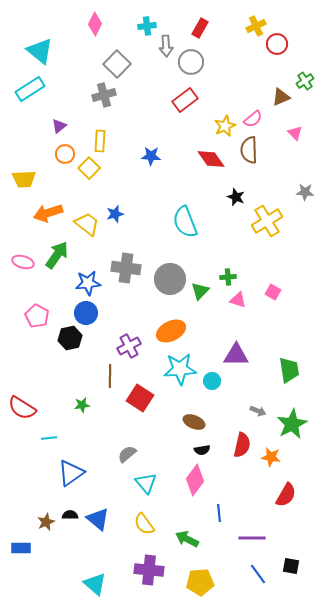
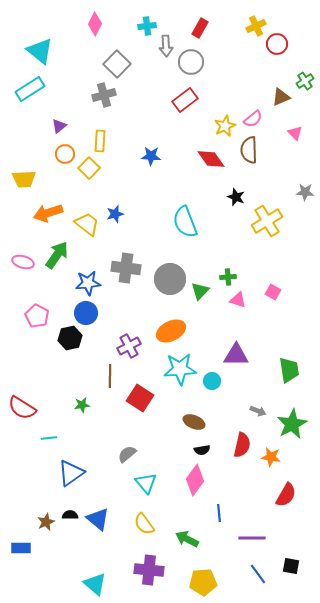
yellow pentagon at (200, 582): moved 3 px right
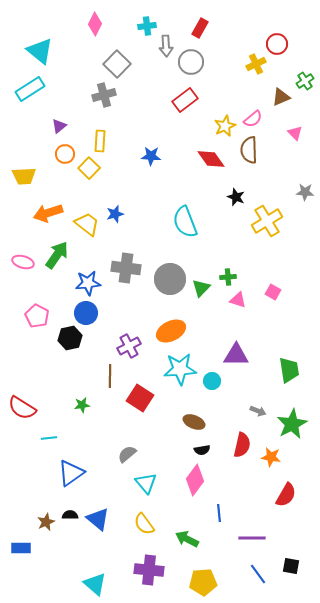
yellow cross at (256, 26): moved 38 px down
yellow trapezoid at (24, 179): moved 3 px up
green triangle at (200, 291): moved 1 px right, 3 px up
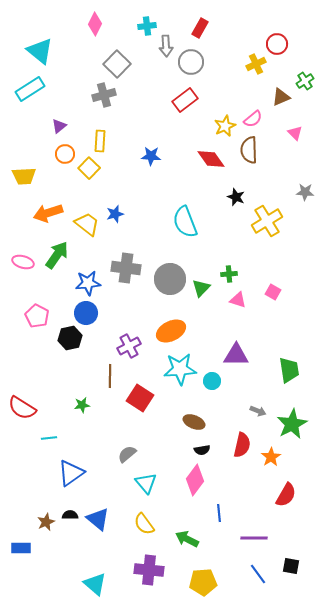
green cross at (228, 277): moved 1 px right, 3 px up
orange star at (271, 457): rotated 30 degrees clockwise
purple line at (252, 538): moved 2 px right
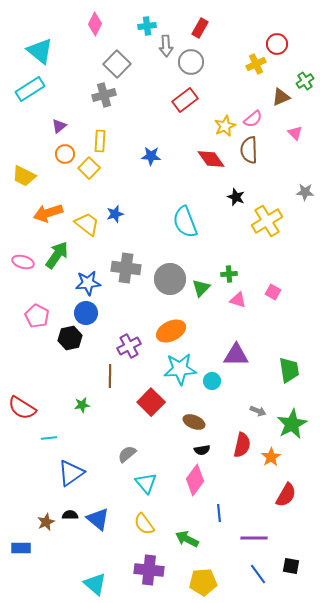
yellow trapezoid at (24, 176): rotated 30 degrees clockwise
red square at (140, 398): moved 11 px right, 4 px down; rotated 12 degrees clockwise
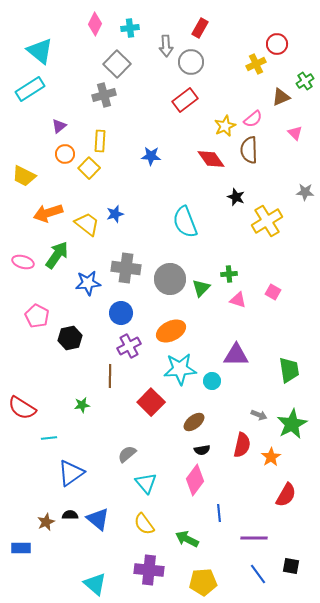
cyan cross at (147, 26): moved 17 px left, 2 px down
blue circle at (86, 313): moved 35 px right
gray arrow at (258, 411): moved 1 px right, 4 px down
brown ellipse at (194, 422): rotated 60 degrees counterclockwise
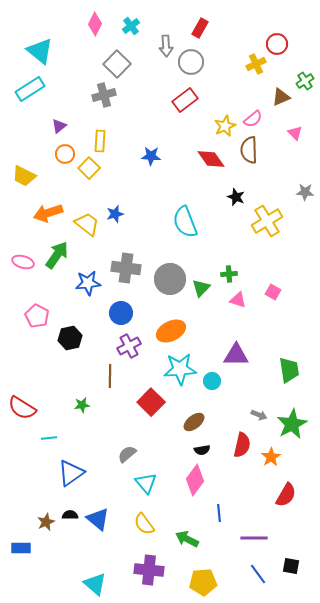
cyan cross at (130, 28): moved 1 px right, 2 px up; rotated 30 degrees counterclockwise
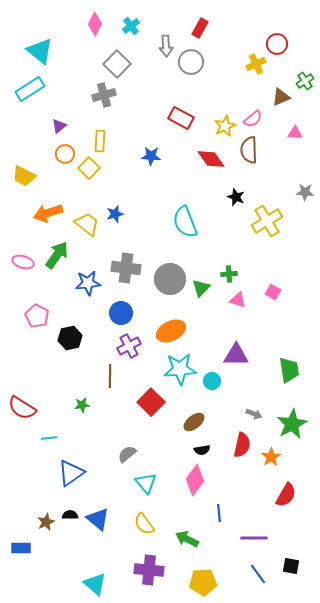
red rectangle at (185, 100): moved 4 px left, 18 px down; rotated 65 degrees clockwise
pink triangle at (295, 133): rotated 42 degrees counterclockwise
gray arrow at (259, 415): moved 5 px left, 1 px up
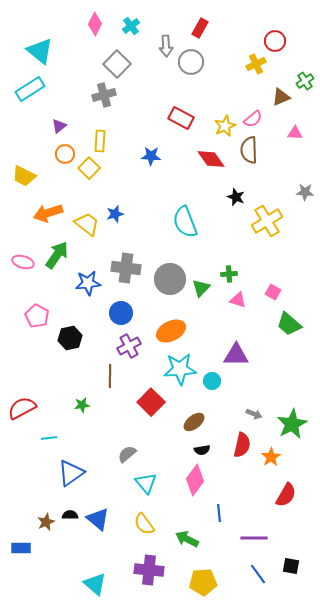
red circle at (277, 44): moved 2 px left, 3 px up
green trapezoid at (289, 370): moved 46 px up; rotated 140 degrees clockwise
red semicircle at (22, 408): rotated 120 degrees clockwise
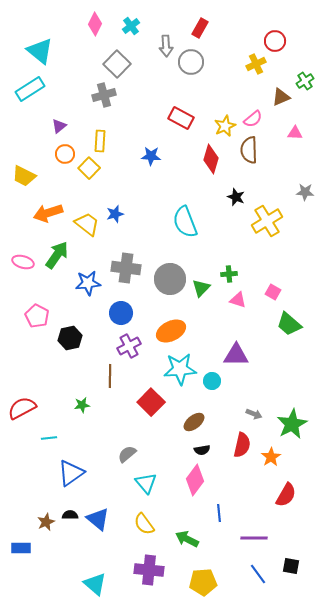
red diamond at (211, 159): rotated 52 degrees clockwise
